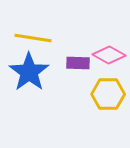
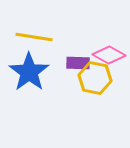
yellow line: moved 1 px right, 1 px up
yellow hexagon: moved 13 px left, 16 px up; rotated 12 degrees clockwise
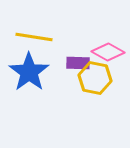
pink diamond: moved 1 px left, 3 px up
